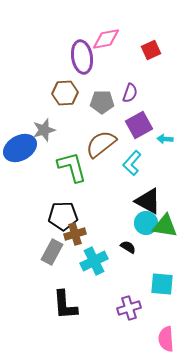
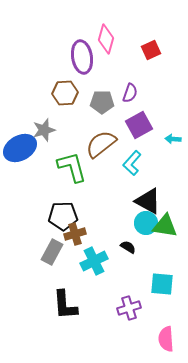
pink diamond: rotated 64 degrees counterclockwise
cyan arrow: moved 8 px right
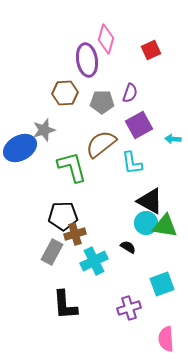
purple ellipse: moved 5 px right, 3 px down
cyan L-shape: rotated 50 degrees counterclockwise
black triangle: moved 2 px right
cyan square: rotated 25 degrees counterclockwise
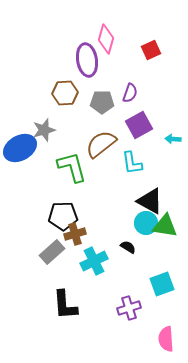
gray rectangle: rotated 20 degrees clockwise
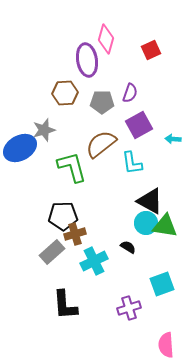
pink semicircle: moved 6 px down
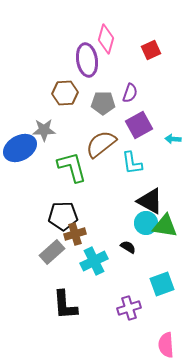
gray pentagon: moved 1 px right, 1 px down
gray star: rotated 15 degrees clockwise
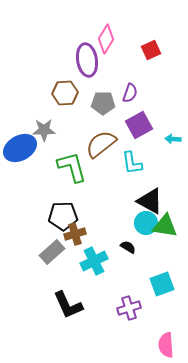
pink diamond: rotated 16 degrees clockwise
black L-shape: moved 3 px right; rotated 20 degrees counterclockwise
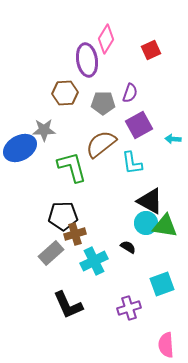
gray rectangle: moved 1 px left, 1 px down
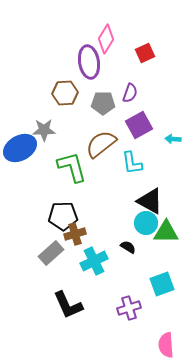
red square: moved 6 px left, 3 px down
purple ellipse: moved 2 px right, 2 px down
green triangle: moved 1 px right, 6 px down; rotated 8 degrees counterclockwise
